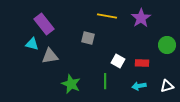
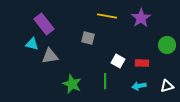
green star: moved 1 px right
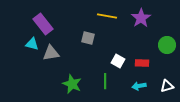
purple rectangle: moved 1 px left
gray triangle: moved 1 px right, 3 px up
